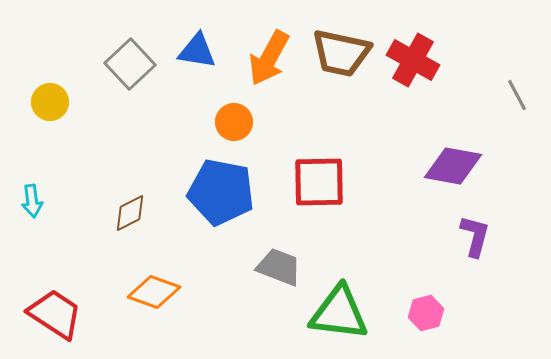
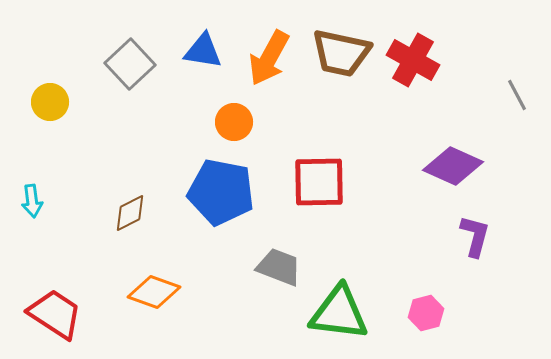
blue triangle: moved 6 px right
purple diamond: rotated 14 degrees clockwise
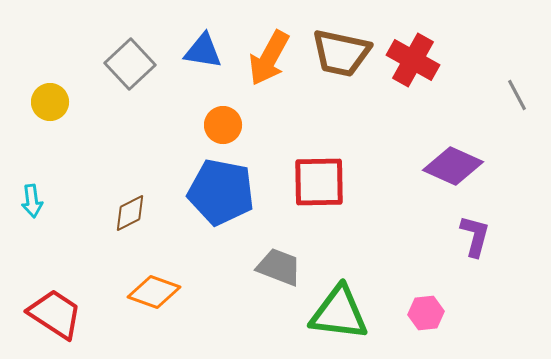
orange circle: moved 11 px left, 3 px down
pink hexagon: rotated 8 degrees clockwise
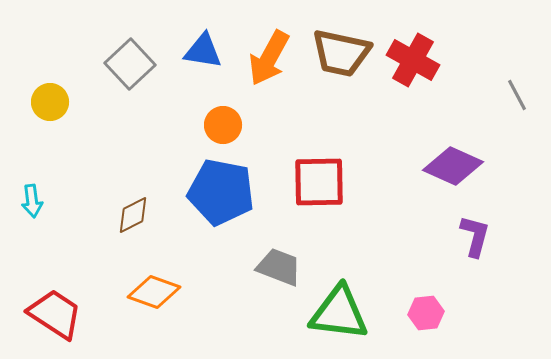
brown diamond: moved 3 px right, 2 px down
